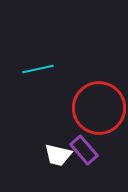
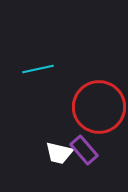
red circle: moved 1 px up
white trapezoid: moved 1 px right, 2 px up
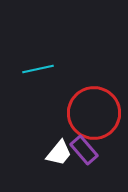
red circle: moved 5 px left, 6 px down
white trapezoid: rotated 64 degrees counterclockwise
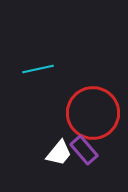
red circle: moved 1 px left
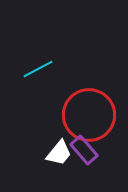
cyan line: rotated 16 degrees counterclockwise
red circle: moved 4 px left, 2 px down
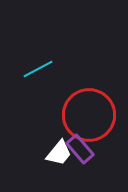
purple rectangle: moved 4 px left, 1 px up
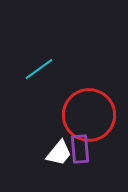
cyan line: moved 1 px right; rotated 8 degrees counterclockwise
purple rectangle: rotated 36 degrees clockwise
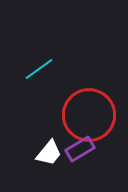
purple rectangle: rotated 64 degrees clockwise
white trapezoid: moved 10 px left
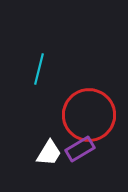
cyan line: rotated 40 degrees counterclockwise
white trapezoid: rotated 8 degrees counterclockwise
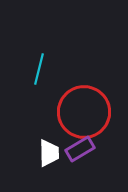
red circle: moved 5 px left, 3 px up
white trapezoid: rotated 32 degrees counterclockwise
